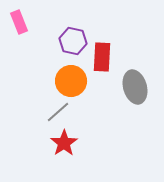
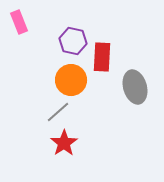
orange circle: moved 1 px up
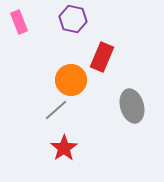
purple hexagon: moved 22 px up
red rectangle: rotated 20 degrees clockwise
gray ellipse: moved 3 px left, 19 px down
gray line: moved 2 px left, 2 px up
red star: moved 5 px down
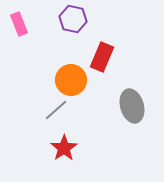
pink rectangle: moved 2 px down
